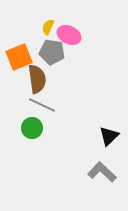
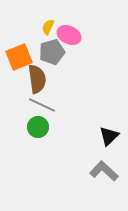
gray pentagon: rotated 25 degrees counterclockwise
green circle: moved 6 px right, 1 px up
gray L-shape: moved 2 px right, 1 px up
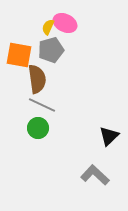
pink ellipse: moved 4 px left, 12 px up
gray pentagon: moved 1 px left, 2 px up
orange square: moved 2 px up; rotated 32 degrees clockwise
green circle: moved 1 px down
gray L-shape: moved 9 px left, 4 px down
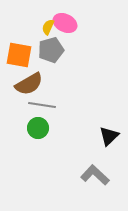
brown semicircle: moved 8 px left, 5 px down; rotated 68 degrees clockwise
gray line: rotated 16 degrees counterclockwise
